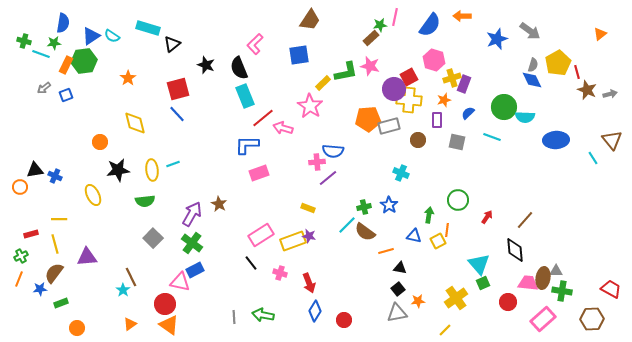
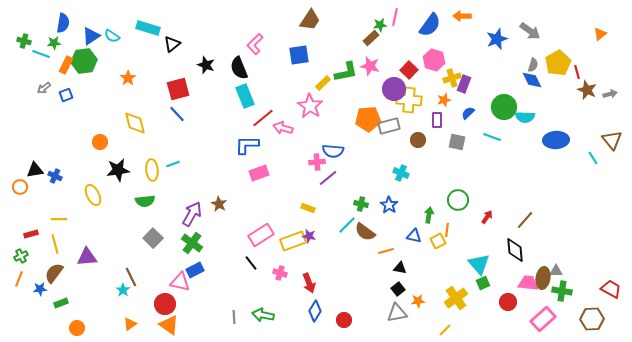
red square at (409, 77): moved 7 px up; rotated 18 degrees counterclockwise
green cross at (364, 207): moved 3 px left, 3 px up; rotated 24 degrees clockwise
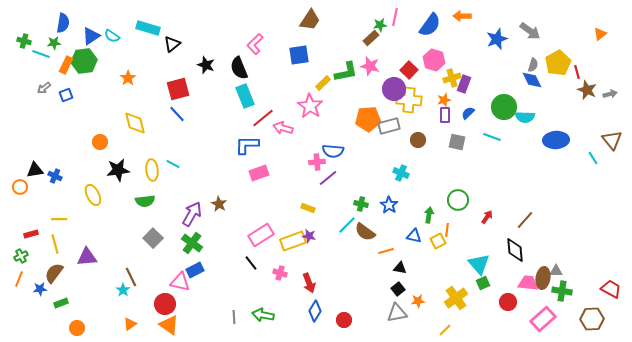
purple rectangle at (437, 120): moved 8 px right, 5 px up
cyan line at (173, 164): rotated 48 degrees clockwise
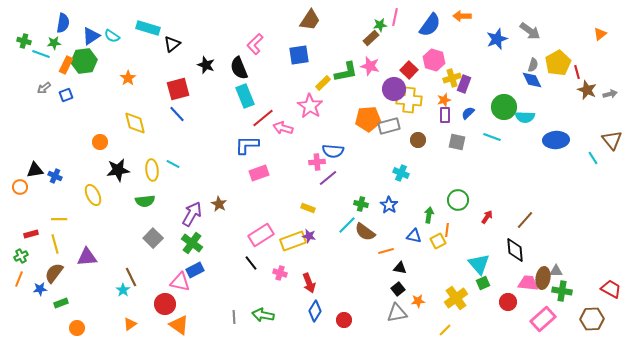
orange triangle at (169, 325): moved 10 px right
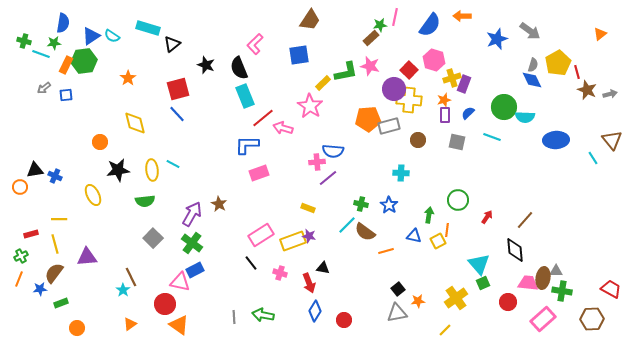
blue square at (66, 95): rotated 16 degrees clockwise
cyan cross at (401, 173): rotated 21 degrees counterclockwise
black triangle at (400, 268): moved 77 px left
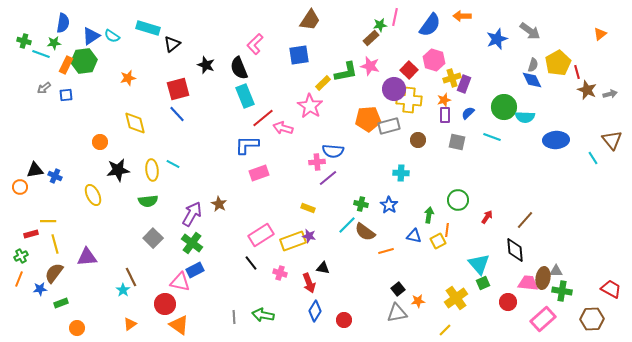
orange star at (128, 78): rotated 21 degrees clockwise
green semicircle at (145, 201): moved 3 px right
yellow line at (59, 219): moved 11 px left, 2 px down
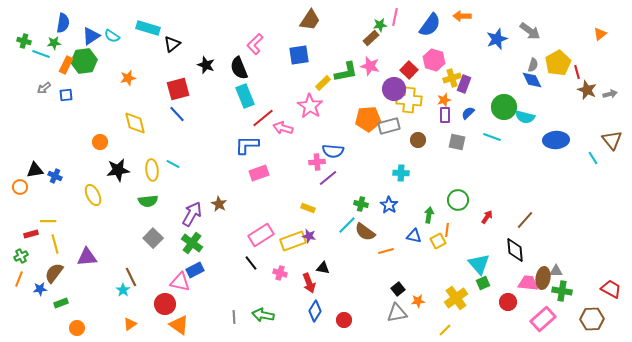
cyan semicircle at (525, 117): rotated 12 degrees clockwise
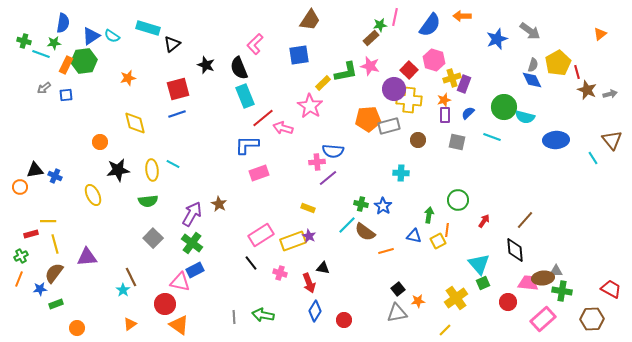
blue line at (177, 114): rotated 66 degrees counterclockwise
blue star at (389, 205): moved 6 px left, 1 px down
red arrow at (487, 217): moved 3 px left, 4 px down
purple star at (309, 236): rotated 16 degrees clockwise
brown ellipse at (543, 278): rotated 75 degrees clockwise
green rectangle at (61, 303): moved 5 px left, 1 px down
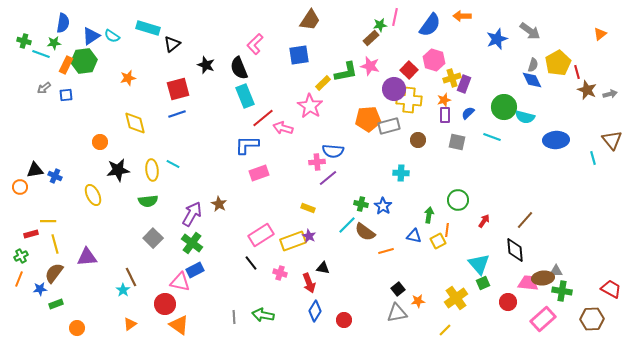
cyan line at (593, 158): rotated 16 degrees clockwise
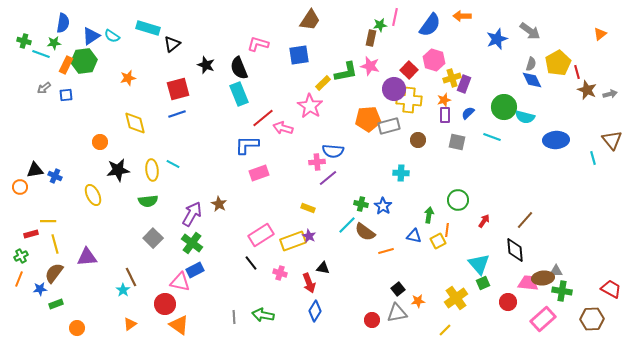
brown rectangle at (371, 38): rotated 35 degrees counterclockwise
pink L-shape at (255, 44): moved 3 px right; rotated 60 degrees clockwise
gray semicircle at (533, 65): moved 2 px left, 1 px up
cyan rectangle at (245, 96): moved 6 px left, 2 px up
red circle at (344, 320): moved 28 px right
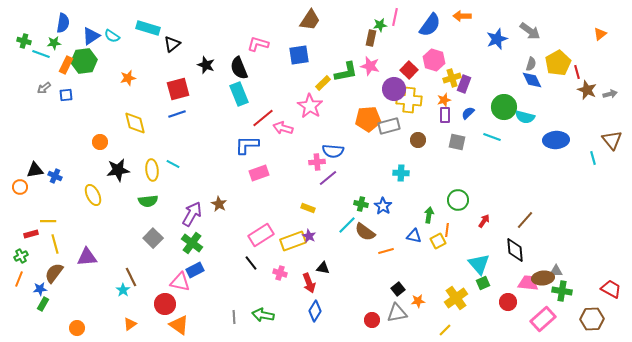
green rectangle at (56, 304): moved 13 px left; rotated 40 degrees counterclockwise
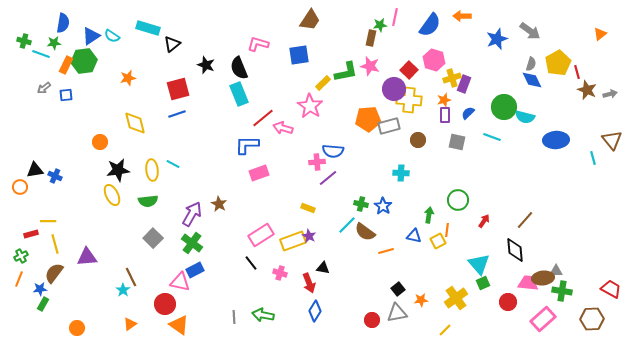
yellow ellipse at (93, 195): moved 19 px right
orange star at (418, 301): moved 3 px right, 1 px up
